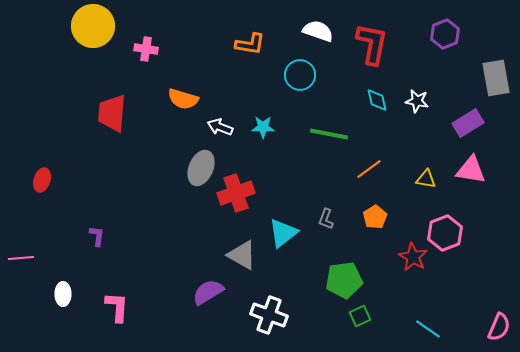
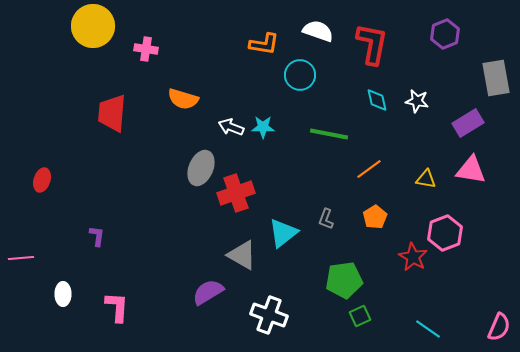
orange L-shape: moved 14 px right
white arrow: moved 11 px right
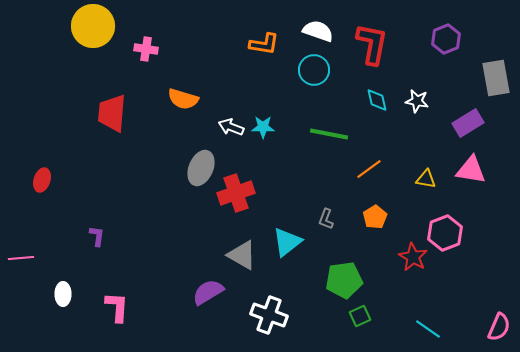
purple hexagon: moved 1 px right, 5 px down
cyan circle: moved 14 px right, 5 px up
cyan triangle: moved 4 px right, 9 px down
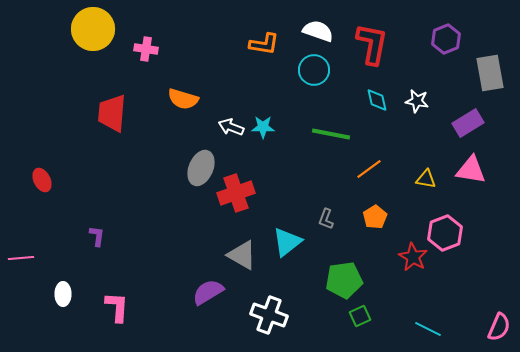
yellow circle: moved 3 px down
gray rectangle: moved 6 px left, 5 px up
green line: moved 2 px right
red ellipse: rotated 45 degrees counterclockwise
cyan line: rotated 8 degrees counterclockwise
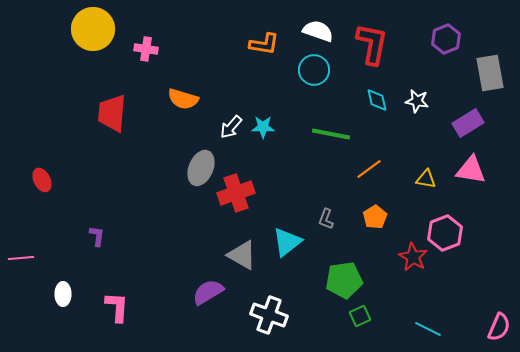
white arrow: rotated 70 degrees counterclockwise
